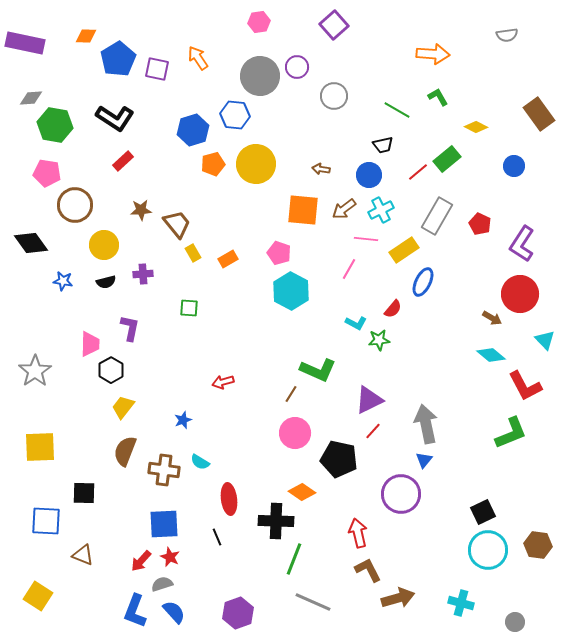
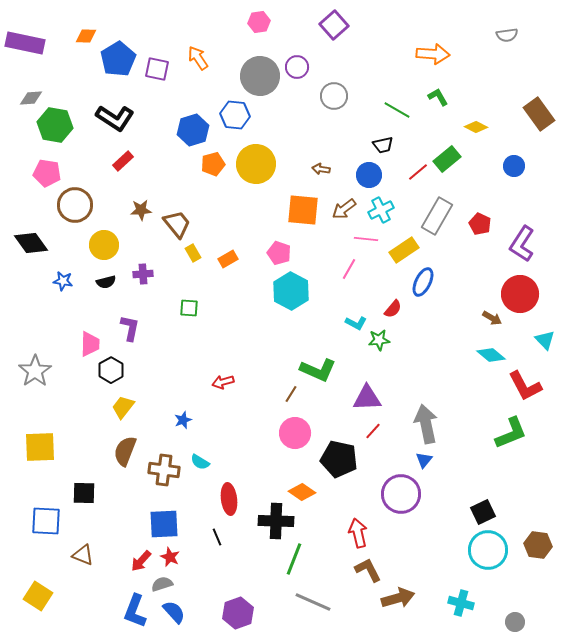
purple triangle at (369, 400): moved 2 px left, 2 px up; rotated 24 degrees clockwise
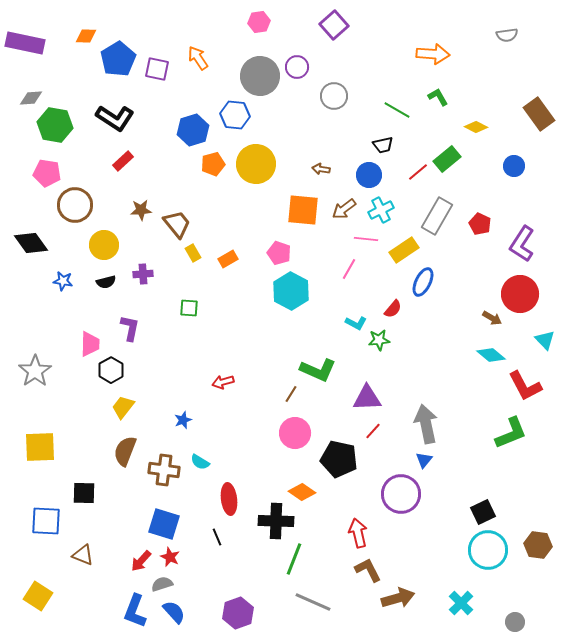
blue square at (164, 524): rotated 20 degrees clockwise
cyan cross at (461, 603): rotated 30 degrees clockwise
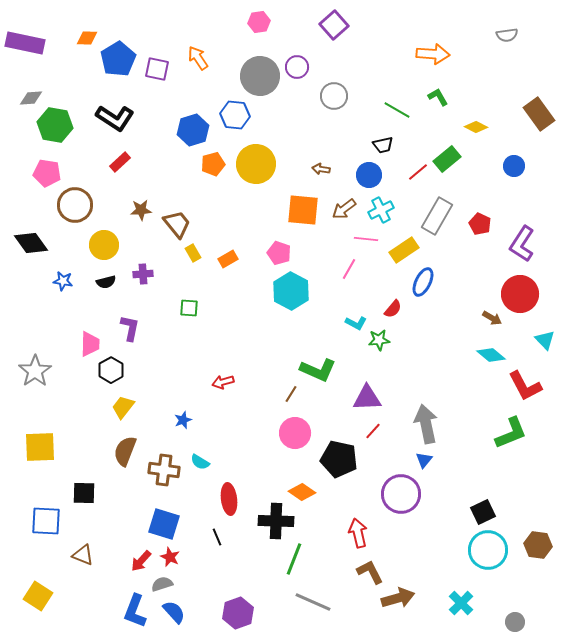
orange diamond at (86, 36): moved 1 px right, 2 px down
red rectangle at (123, 161): moved 3 px left, 1 px down
brown L-shape at (368, 570): moved 2 px right, 2 px down
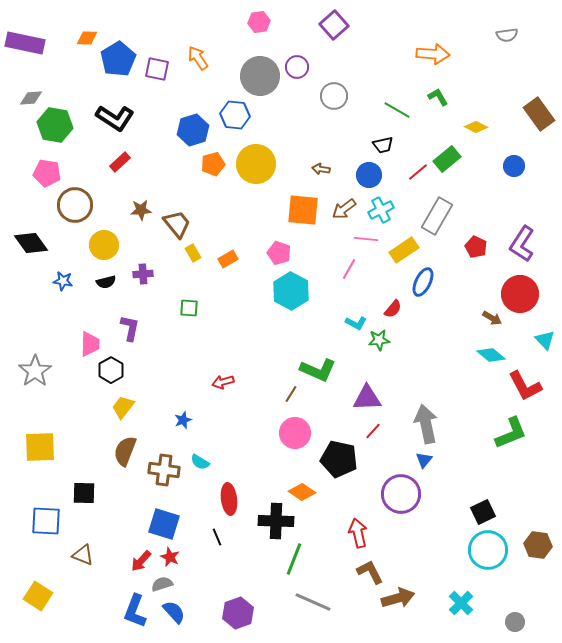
red pentagon at (480, 224): moved 4 px left, 23 px down
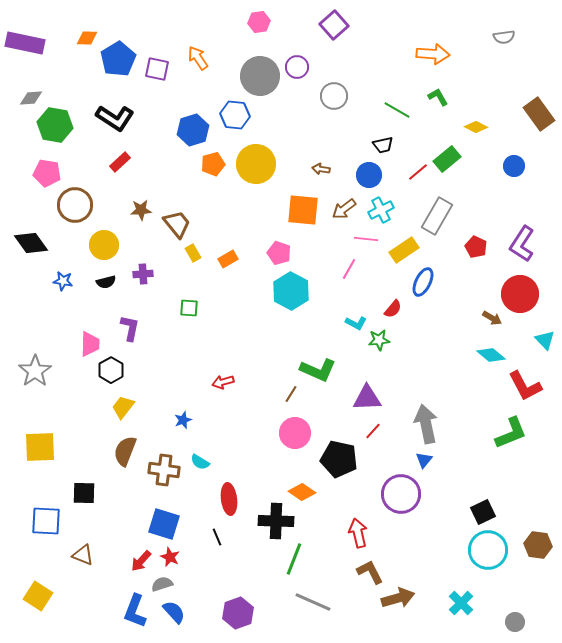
gray semicircle at (507, 35): moved 3 px left, 2 px down
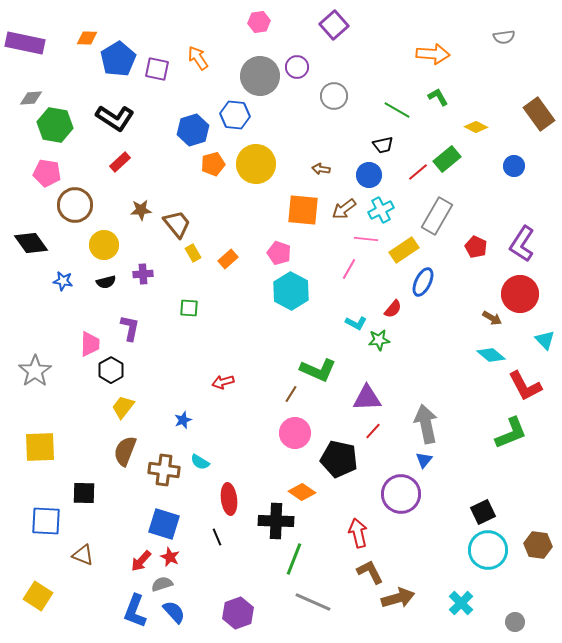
orange rectangle at (228, 259): rotated 12 degrees counterclockwise
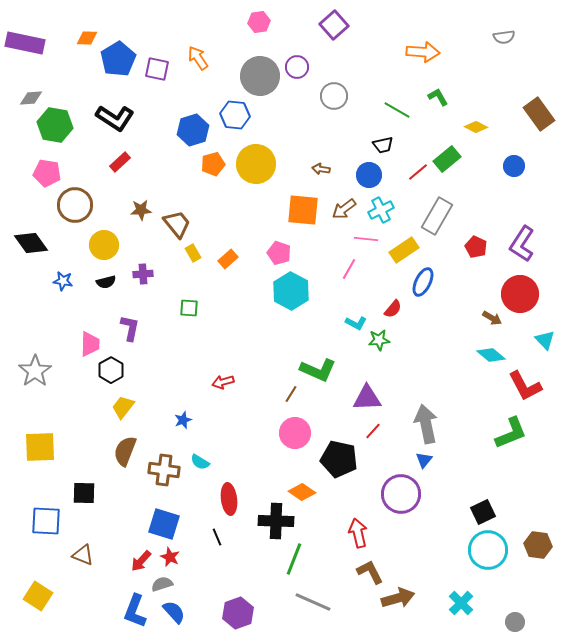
orange arrow at (433, 54): moved 10 px left, 2 px up
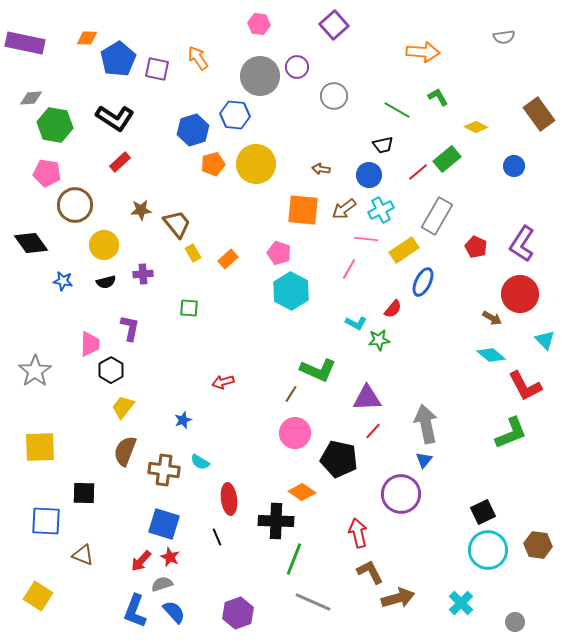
pink hexagon at (259, 22): moved 2 px down; rotated 15 degrees clockwise
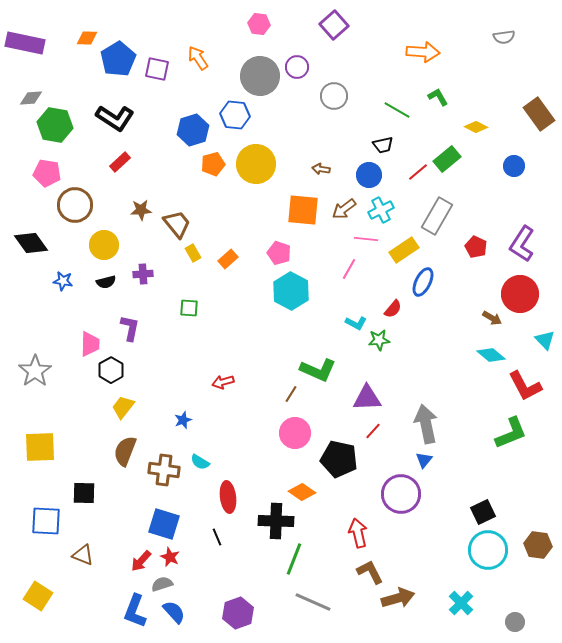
red ellipse at (229, 499): moved 1 px left, 2 px up
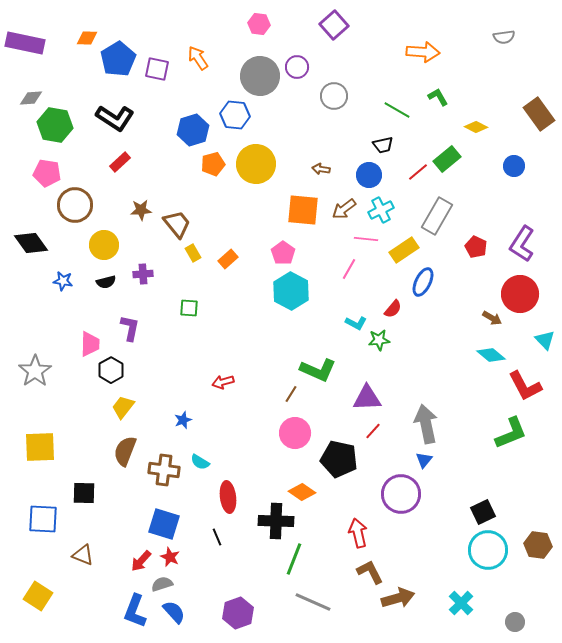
pink pentagon at (279, 253): moved 4 px right; rotated 15 degrees clockwise
blue square at (46, 521): moved 3 px left, 2 px up
